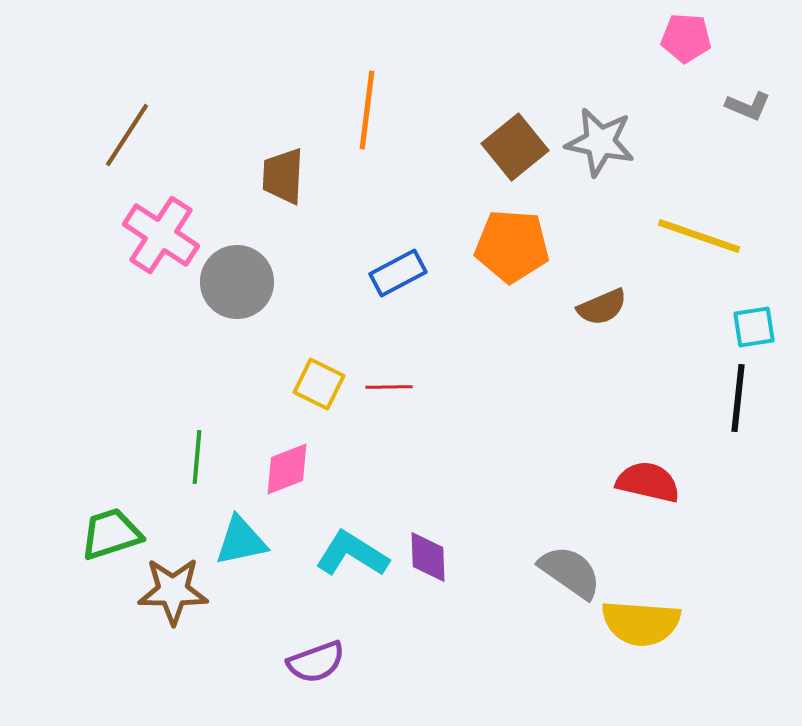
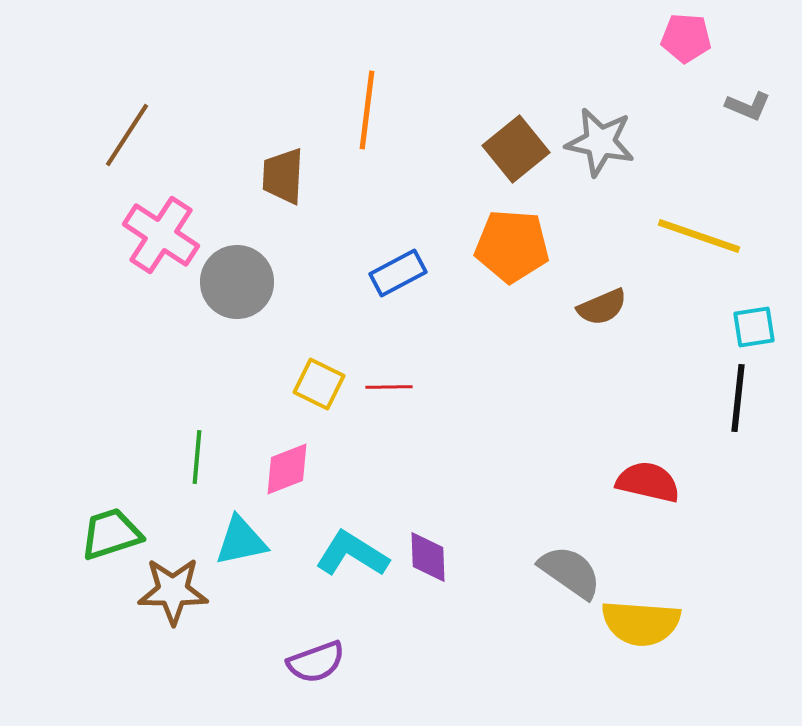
brown square: moved 1 px right, 2 px down
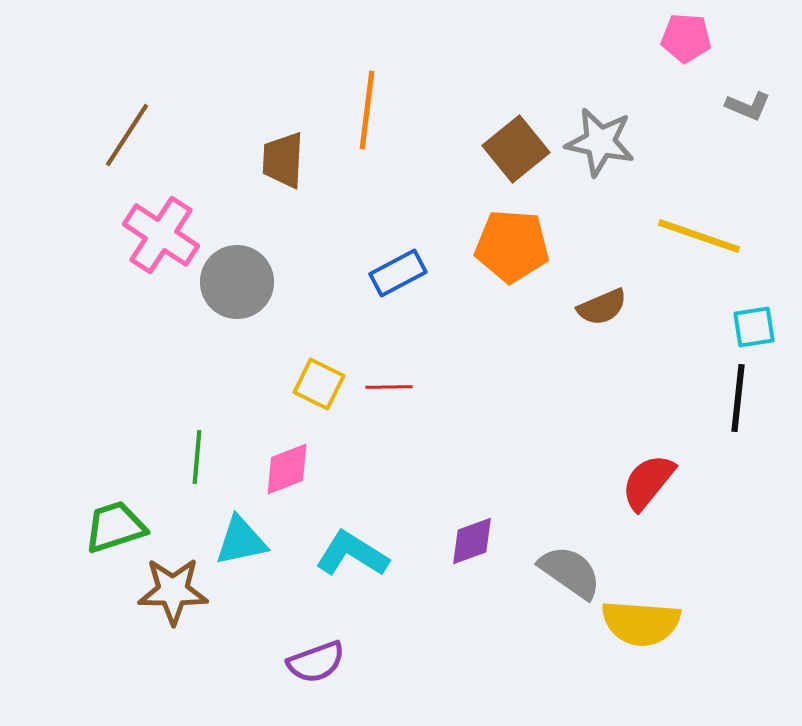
brown trapezoid: moved 16 px up
red semicircle: rotated 64 degrees counterclockwise
green trapezoid: moved 4 px right, 7 px up
purple diamond: moved 44 px right, 16 px up; rotated 72 degrees clockwise
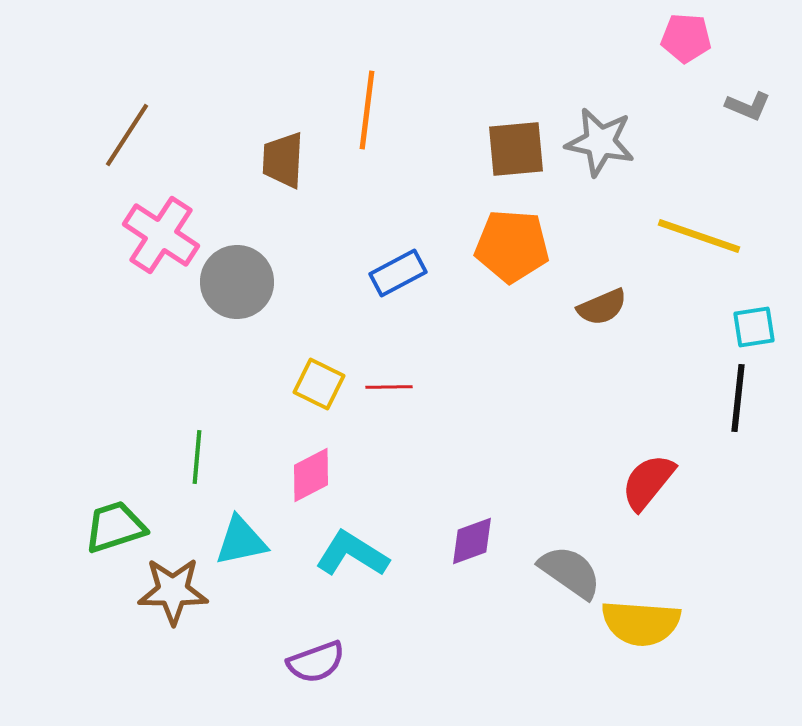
brown square: rotated 34 degrees clockwise
pink diamond: moved 24 px right, 6 px down; rotated 6 degrees counterclockwise
